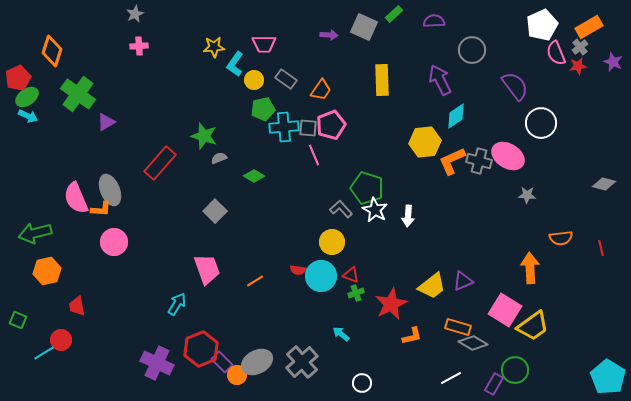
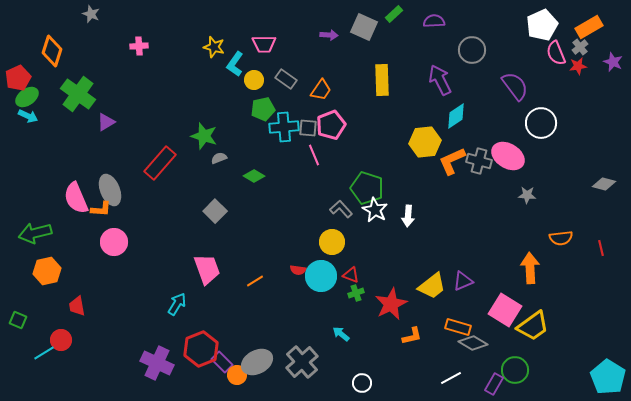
gray star at (135, 14): moved 44 px left; rotated 24 degrees counterclockwise
yellow star at (214, 47): rotated 20 degrees clockwise
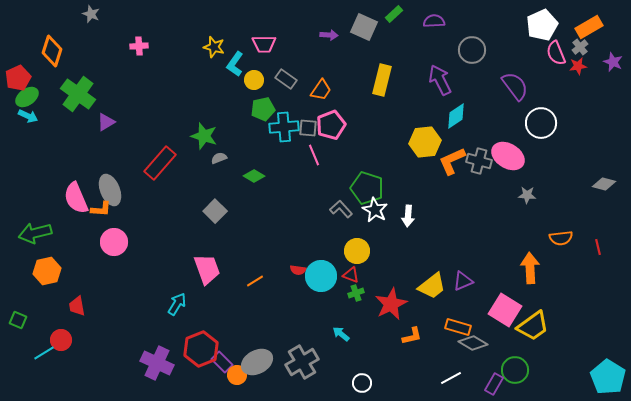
yellow rectangle at (382, 80): rotated 16 degrees clockwise
yellow circle at (332, 242): moved 25 px right, 9 px down
red line at (601, 248): moved 3 px left, 1 px up
gray cross at (302, 362): rotated 12 degrees clockwise
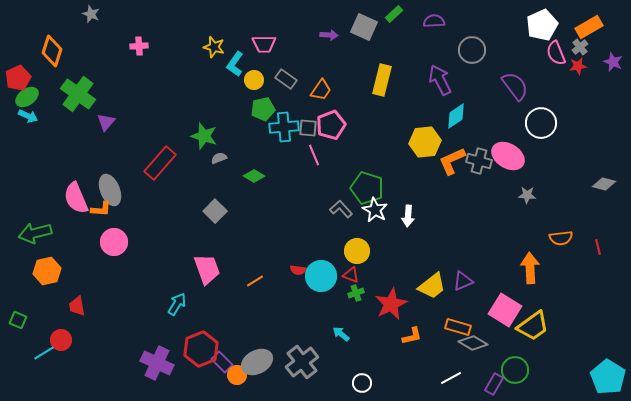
purple triangle at (106, 122): rotated 18 degrees counterclockwise
gray cross at (302, 362): rotated 8 degrees counterclockwise
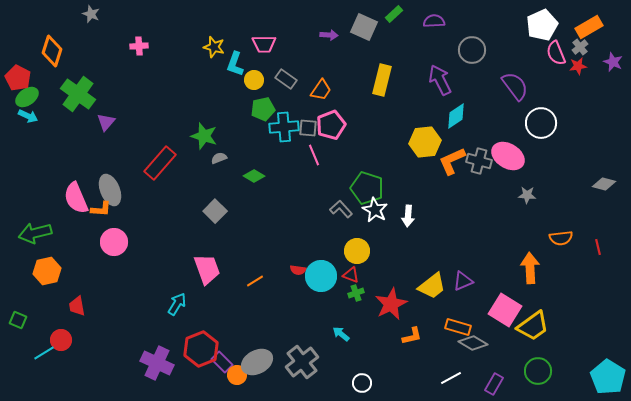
cyan L-shape at (235, 64): rotated 15 degrees counterclockwise
red pentagon at (18, 78): rotated 20 degrees counterclockwise
green circle at (515, 370): moved 23 px right, 1 px down
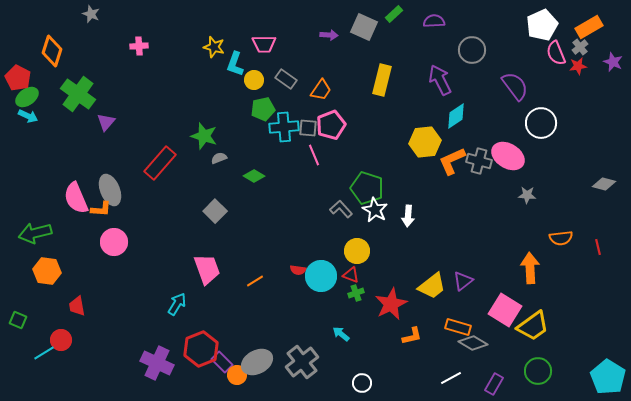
orange hexagon at (47, 271): rotated 20 degrees clockwise
purple triangle at (463, 281): rotated 15 degrees counterclockwise
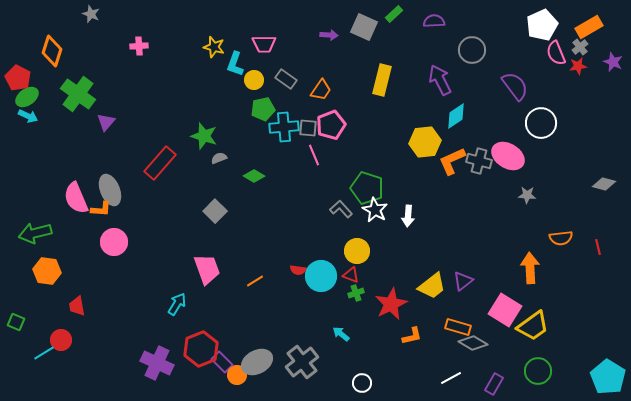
green square at (18, 320): moved 2 px left, 2 px down
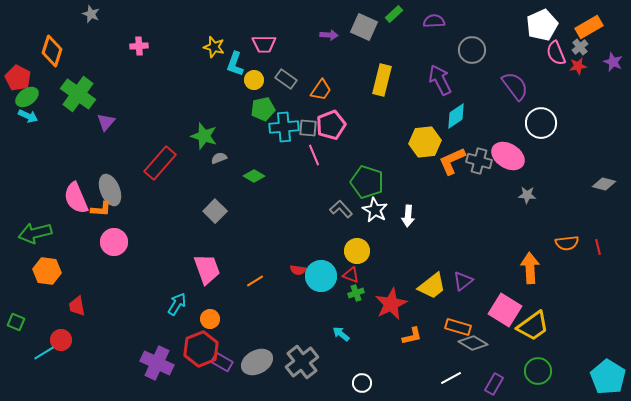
green pentagon at (367, 188): moved 6 px up
orange semicircle at (561, 238): moved 6 px right, 5 px down
purple rectangle at (222, 362): rotated 15 degrees counterclockwise
orange circle at (237, 375): moved 27 px left, 56 px up
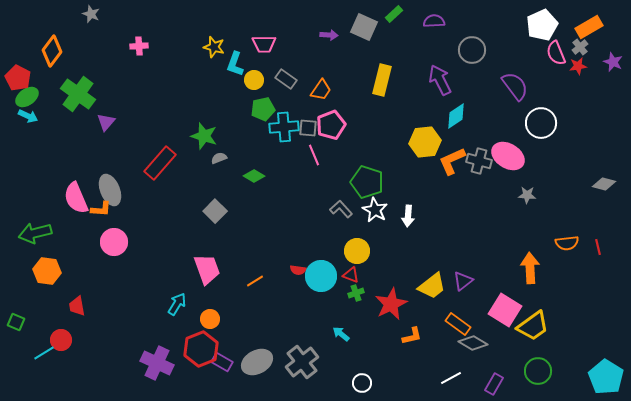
orange diamond at (52, 51): rotated 20 degrees clockwise
orange rectangle at (458, 327): moved 3 px up; rotated 20 degrees clockwise
cyan pentagon at (608, 377): moved 2 px left
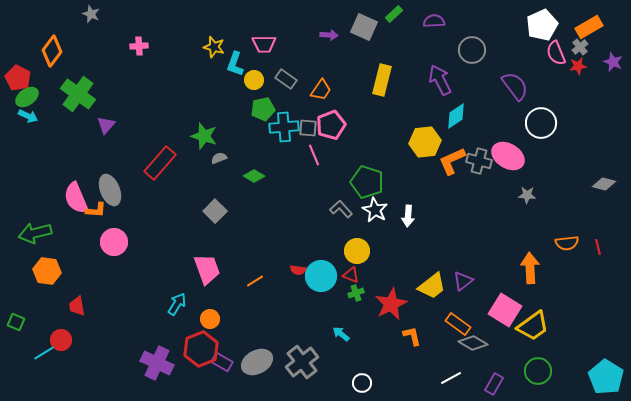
purple triangle at (106, 122): moved 3 px down
orange L-shape at (101, 209): moved 5 px left, 1 px down
orange L-shape at (412, 336): rotated 90 degrees counterclockwise
